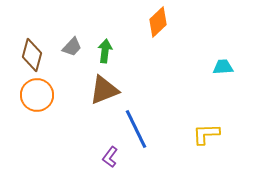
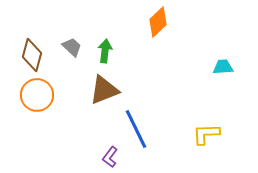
gray trapezoid: rotated 90 degrees counterclockwise
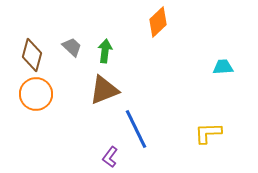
orange circle: moved 1 px left, 1 px up
yellow L-shape: moved 2 px right, 1 px up
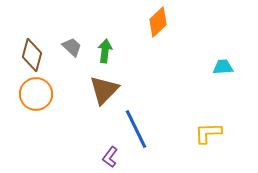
brown triangle: rotated 24 degrees counterclockwise
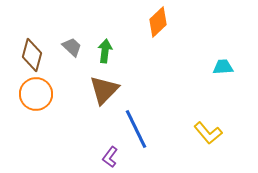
yellow L-shape: rotated 128 degrees counterclockwise
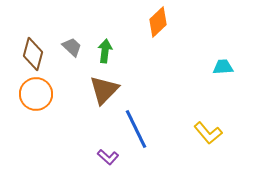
brown diamond: moved 1 px right, 1 px up
purple L-shape: moved 2 px left; rotated 85 degrees counterclockwise
